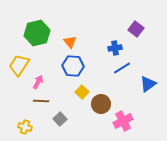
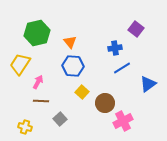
yellow trapezoid: moved 1 px right, 1 px up
brown circle: moved 4 px right, 1 px up
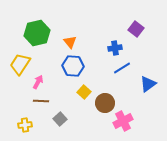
yellow square: moved 2 px right
yellow cross: moved 2 px up; rotated 24 degrees counterclockwise
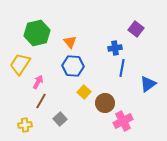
blue line: rotated 48 degrees counterclockwise
brown line: rotated 63 degrees counterclockwise
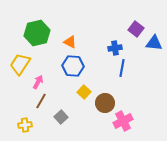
orange triangle: rotated 24 degrees counterclockwise
blue triangle: moved 6 px right, 41 px up; rotated 42 degrees clockwise
gray square: moved 1 px right, 2 px up
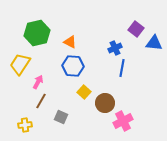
blue cross: rotated 16 degrees counterclockwise
gray square: rotated 24 degrees counterclockwise
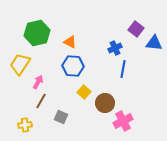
blue line: moved 1 px right, 1 px down
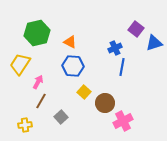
blue triangle: rotated 24 degrees counterclockwise
blue line: moved 1 px left, 2 px up
gray square: rotated 24 degrees clockwise
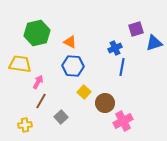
purple square: rotated 35 degrees clockwise
yellow trapezoid: rotated 65 degrees clockwise
